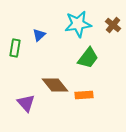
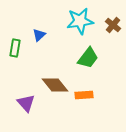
cyan star: moved 2 px right, 3 px up
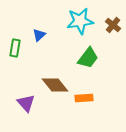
orange rectangle: moved 3 px down
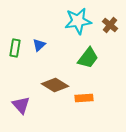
cyan star: moved 2 px left
brown cross: moved 3 px left
blue triangle: moved 10 px down
brown diamond: rotated 20 degrees counterclockwise
purple triangle: moved 5 px left, 2 px down
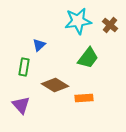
green rectangle: moved 9 px right, 19 px down
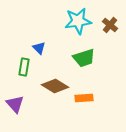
blue triangle: moved 3 px down; rotated 32 degrees counterclockwise
green trapezoid: moved 4 px left; rotated 35 degrees clockwise
brown diamond: moved 1 px down
purple triangle: moved 6 px left, 1 px up
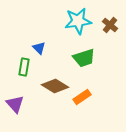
orange rectangle: moved 2 px left, 1 px up; rotated 30 degrees counterclockwise
